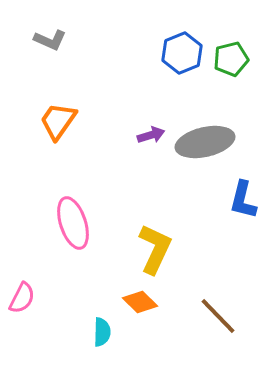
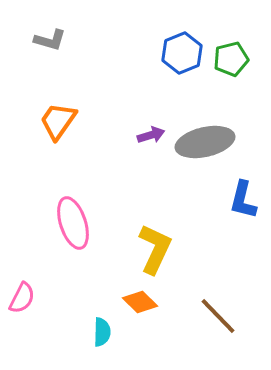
gray L-shape: rotated 8 degrees counterclockwise
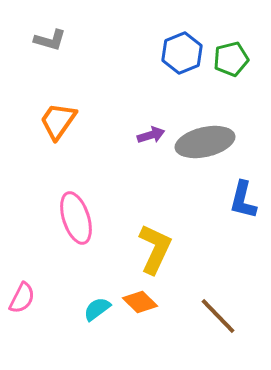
pink ellipse: moved 3 px right, 5 px up
cyan semicircle: moved 5 px left, 23 px up; rotated 128 degrees counterclockwise
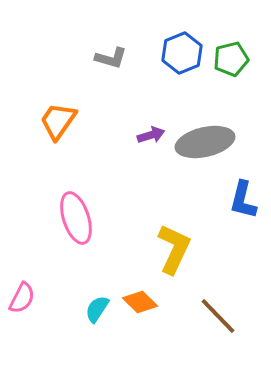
gray L-shape: moved 61 px right, 18 px down
yellow L-shape: moved 19 px right
cyan semicircle: rotated 20 degrees counterclockwise
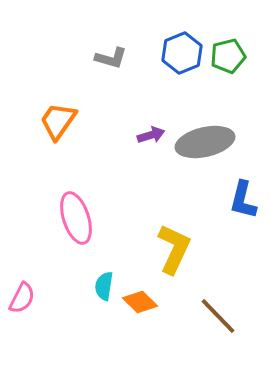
green pentagon: moved 3 px left, 3 px up
cyan semicircle: moved 7 px right, 23 px up; rotated 24 degrees counterclockwise
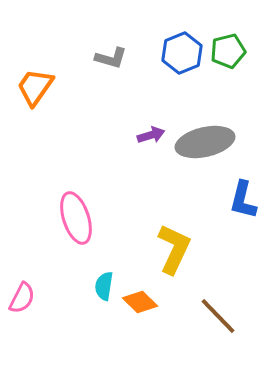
green pentagon: moved 5 px up
orange trapezoid: moved 23 px left, 34 px up
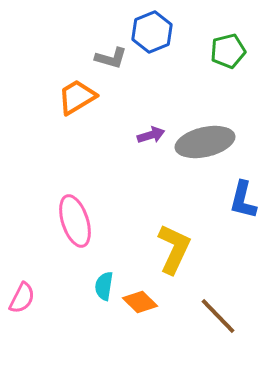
blue hexagon: moved 30 px left, 21 px up
orange trapezoid: moved 42 px right, 10 px down; rotated 24 degrees clockwise
pink ellipse: moved 1 px left, 3 px down
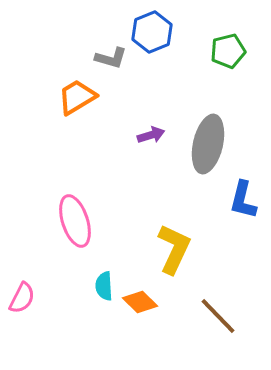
gray ellipse: moved 3 px right, 2 px down; rotated 64 degrees counterclockwise
cyan semicircle: rotated 12 degrees counterclockwise
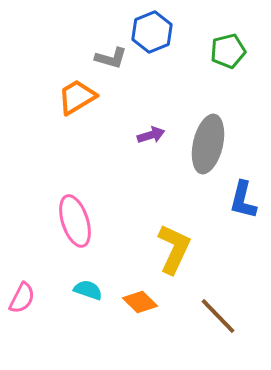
cyan semicircle: moved 16 px left, 4 px down; rotated 112 degrees clockwise
